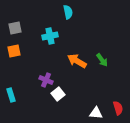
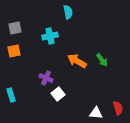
purple cross: moved 2 px up
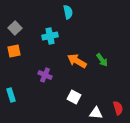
gray square: rotated 32 degrees counterclockwise
purple cross: moved 1 px left, 3 px up
white square: moved 16 px right, 3 px down; rotated 24 degrees counterclockwise
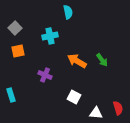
orange square: moved 4 px right
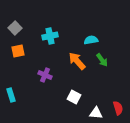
cyan semicircle: moved 23 px right, 28 px down; rotated 88 degrees counterclockwise
orange arrow: rotated 18 degrees clockwise
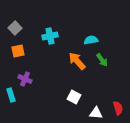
purple cross: moved 20 px left, 4 px down
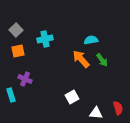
gray square: moved 1 px right, 2 px down
cyan cross: moved 5 px left, 3 px down
orange arrow: moved 4 px right, 2 px up
white square: moved 2 px left; rotated 32 degrees clockwise
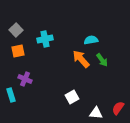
red semicircle: rotated 128 degrees counterclockwise
